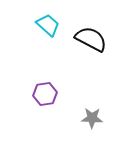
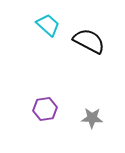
black semicircle: moved 2 px left, 2 px down
purple hexagon: moved 15 px down
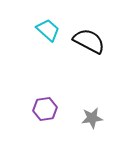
cyan trapezoid: moved 5 px down
gray star: rotated 10 degrees counterclockwise
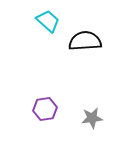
cyan trapezoid: moved 9 px up
black semicircle: moved 4 px left; rotated 32 degrees counterclockwise
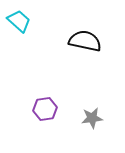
cyan trapezoid: moved 29 px left
black semicircle: rotated 16 degrees clockwise
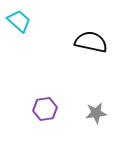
black semicircle: moved 6 px right, 1 px down
gray star: moved 4 px right, 5 px up
